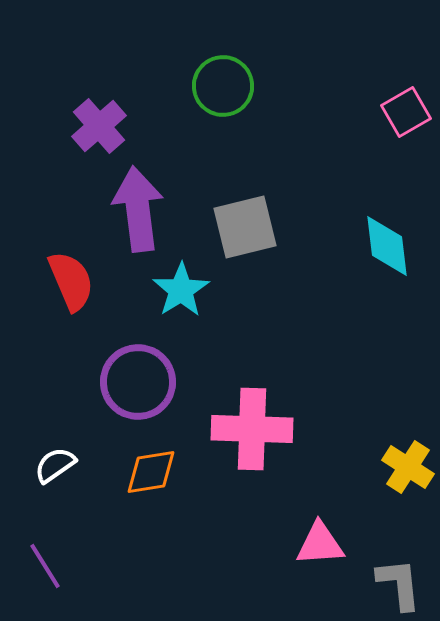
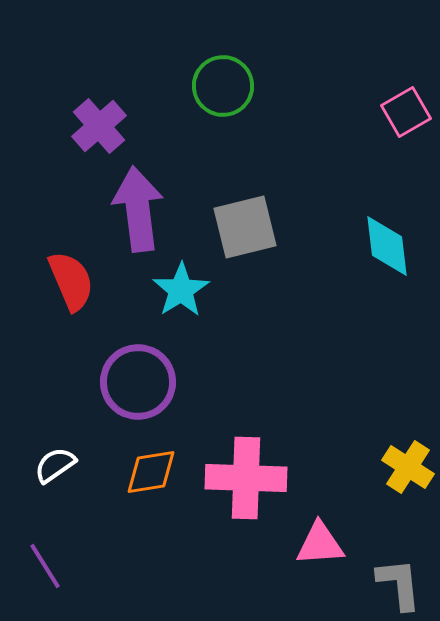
pink cross: moved 6 px left, 49 px down
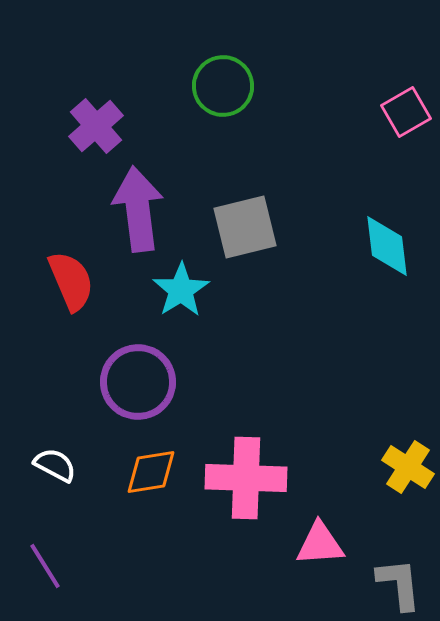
purple cross: moved 3 px left
white semicircle: rotated 63 degrees clockwise
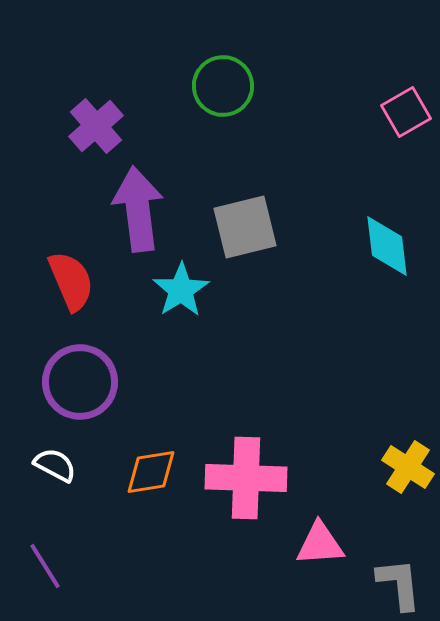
purple circle: moved 58 px left
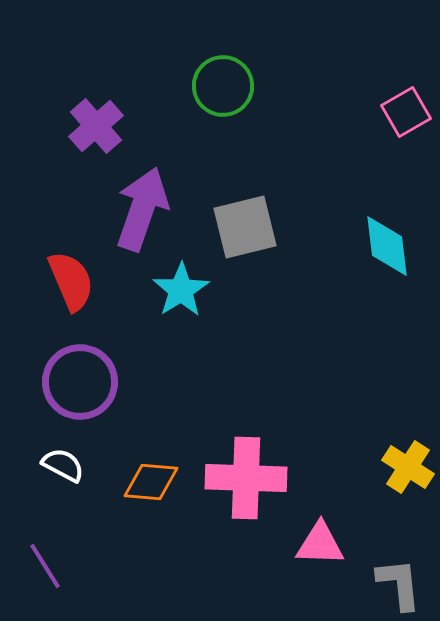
purple arrow: moved 4 px right; rotated 26 degrees clockwise
white semicircle: moved 8 px right
orange diamond: moved 10 px down; rotated 14 degrees clockwise
pink triangle: rotated 6 degrees clockwise
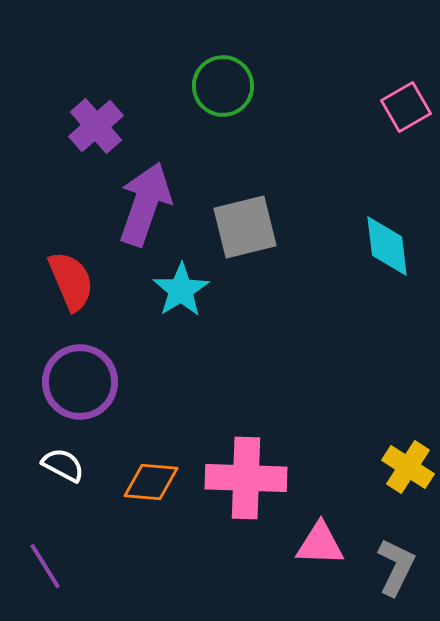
pink square: moved 5 px up
purple arrow: moved 3 px right, 5 px up
gray L-shape: moved 3 px left, 17 px up; rotated 32 degrees clockwise
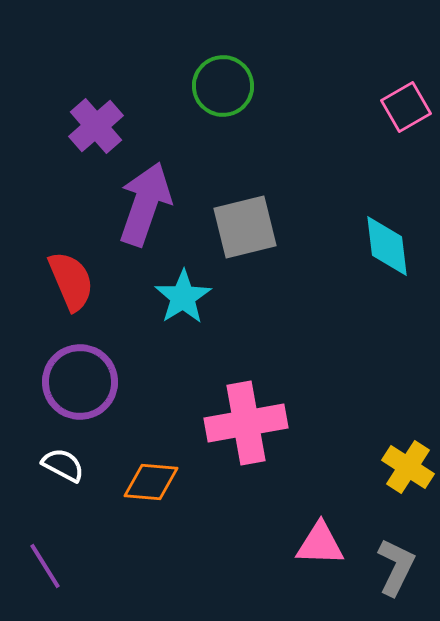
cyan star: moved 2 px right, 7 px down
pink cross: moved 55 px up; rotated 12 degrees counterclockwise
